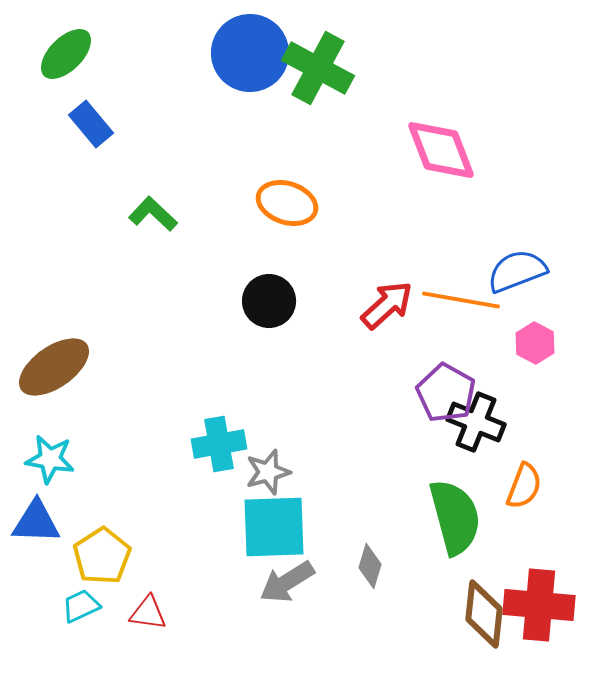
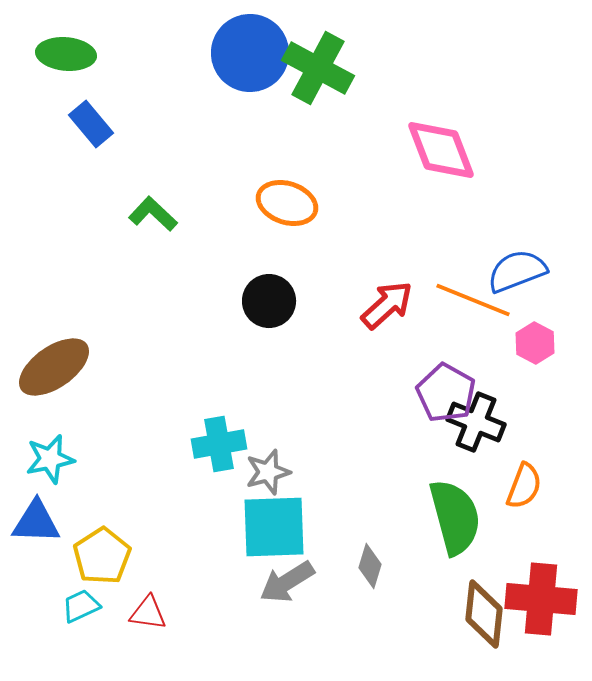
green ellipse: rotated 50 degrees clockwise
orange line: moved 12 px right; rotated 12 degrees clockwise
cyan star: rotated 21 degrees counterclockwise
red cross: moved 2 px right, 6 px up
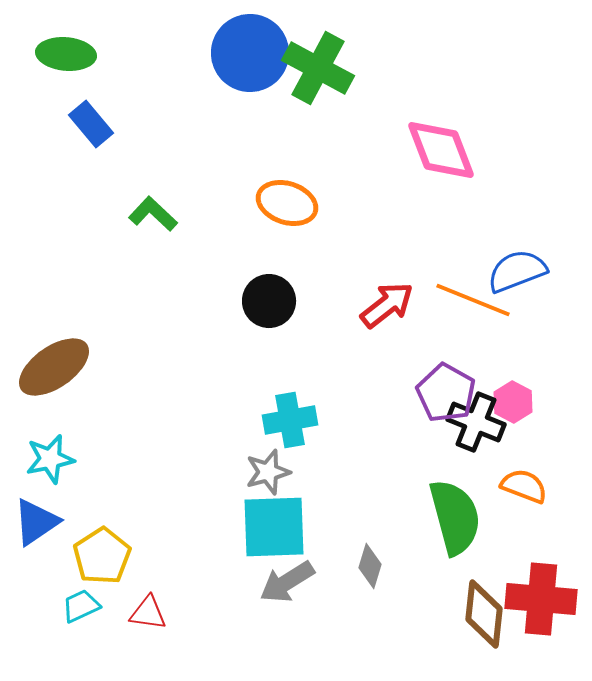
red arrow: rotated 4 degrees clockwise
pink hexagon: moved 22 px left, 59 px down
cyan cross: moved 71 px right, 24 px up
orange semicircle: rotated 90 degrees counterclockwise
blue triangle: rotated 36 degrees counterclockwise
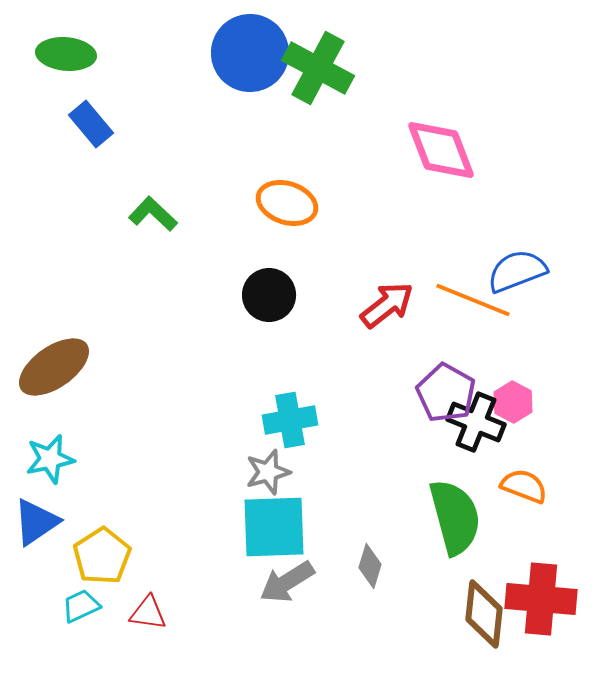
black circle: moved 6 px up
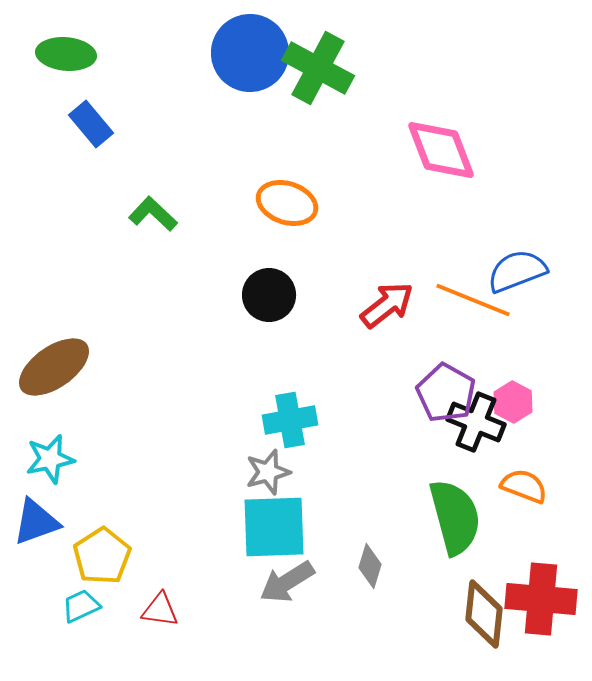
blue triangle: rotated 14 degrees clockwise
red triangle: moved 12 px right, 3 px up
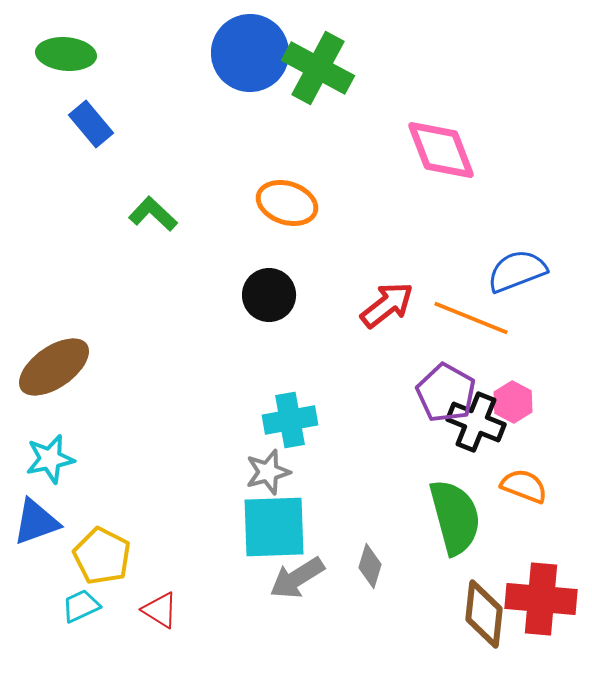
orange line: moved 2 px left, 18 px down
yellow pentagon: rotated 12 degrees counterclockwise
gray arrow: moved 10 px right, 4 px up
red triangle: rotated 24 degrees clockwise
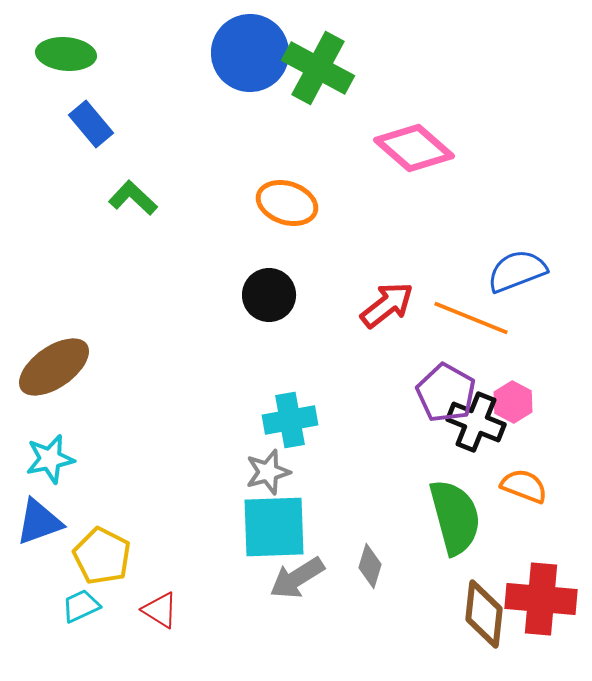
pink diamond: moved 27 px left, 2 px up; rotated 28 degrees counterclockwise
green L-shape: moved 20 px left, 16 px up
blue triangle: moved 3 px right
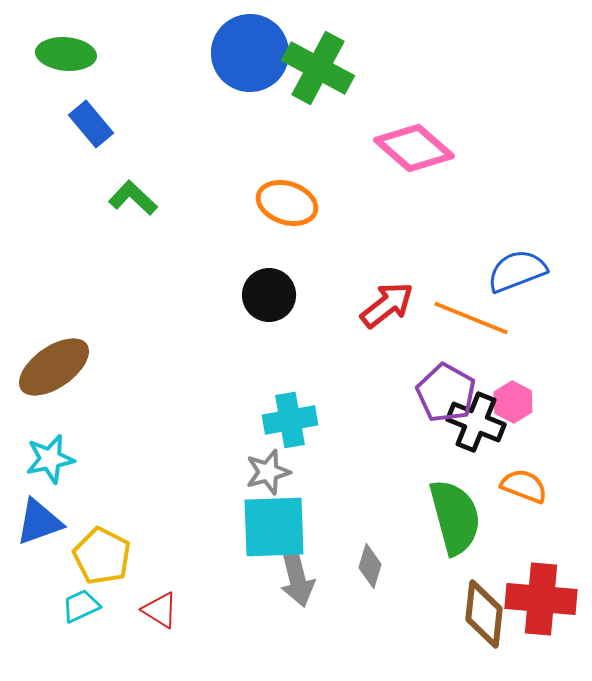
gray arrow: rotated 72 degrees counterclockwise
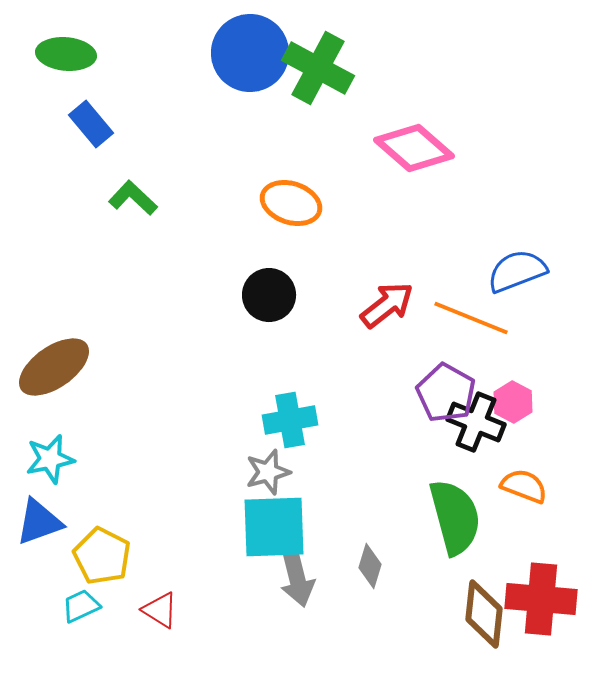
orange ellipse: moved 4 px right
